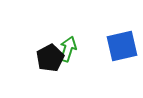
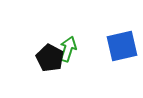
black pentagon: rotated 16 degrees counterclockwise
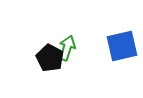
green arrow: moved 1 px left, 1 px up
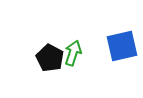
green arrow: moved 6 px right, 5 px down
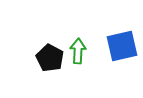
green arrow: moved 5 px right, 2 px up; rotated 15 degrees counterclockwise
